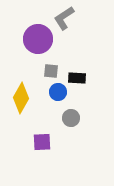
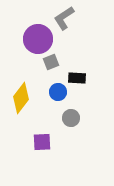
gray square: moved 9 px up; rotated 28 degrees counterclockwise
yellow diamond: rotated 8 degrees clockwise
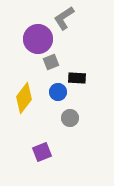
yellow diamond: moved 3 px right
gray circle: moved 1 px left
purple square: moved 10 px down; rotated 18 degrees counterclockwise
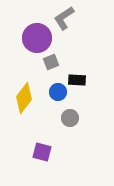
purple circle: moved 1 px left, 1 px up
black rectangle: moved 2 px down
purple square: rotated 36 degrees clockwise
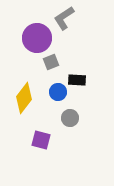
purple square: moved 1 px left, 12 px up
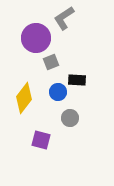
purple circle: moved 1 px left
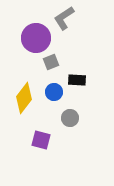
blue circle: moved 4 px left
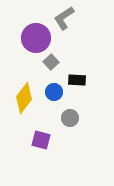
gray square: rotated 21 degrees counterclockwise
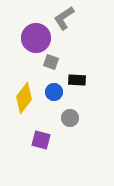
gray square: rotated 28 degrees counterclockwise
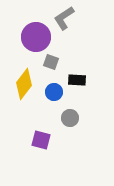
purple circle: moved 1 px up
yellow diamond: moved 14 px up
